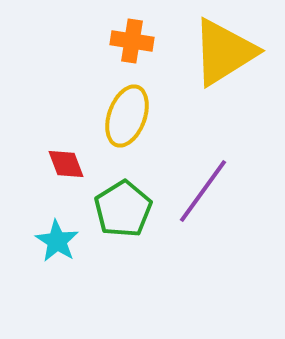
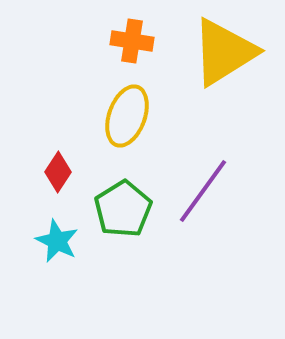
red diamond: moved 8 px left, 8 px down; rotated 54 degrees clockwise
cyan star: rotated 6 degrees counterclockwise
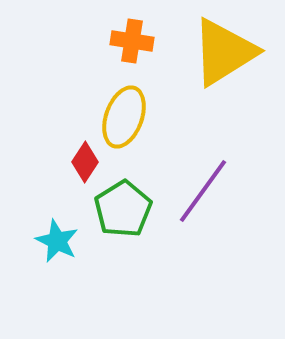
yellow ellipse: moved 3 px left, 1 px down
red diamond: moved 27 px right, 10 px up
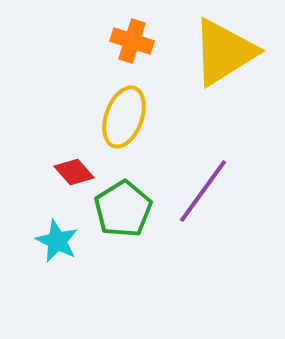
orange cross: rotated 9 degrees clockwise
red diamond: moved 11 px left, 10 px down; rotated 75 degrees counterclockwise
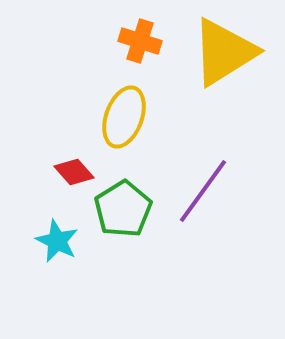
orange cross: moved 8 px right
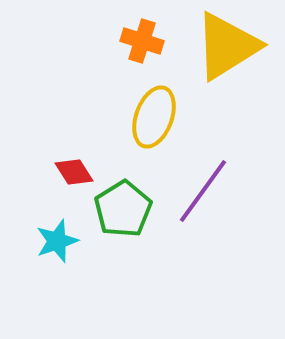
orange cross: moved 2 px right
yellow triangle: moved 3 px right, 6 px up
yellow ellipse: moved 30 px right
red diamond: rotated 9 degrees clockwise
cyan star: rotated 27 degrees clockwise
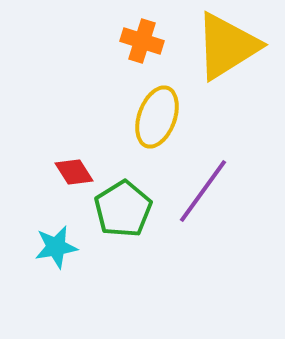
yellow ellipse: moved 3 px right
cyan star: moved 1 px left, 6 px down; rotated 9 degrees clockwise
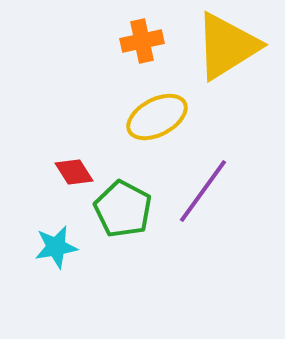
orange cross: rotated 30 degrees counterclockwise
yellow ellipse: rotated 42 degrees clockwise
green pentagon: rotated 12 degrees counterclockwise
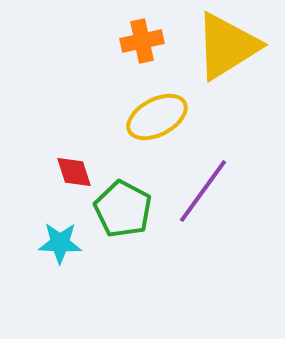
red diamond: rotated 15 degrees clockwise
cyan star: moved 4 px right, 4 px up; rotated 12 degrees clockwise
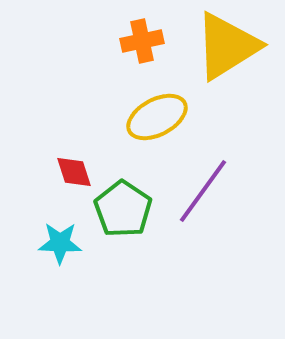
green pentagon: rotated 6 degrees clockwise
